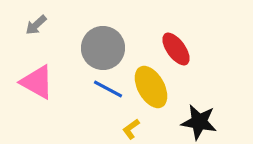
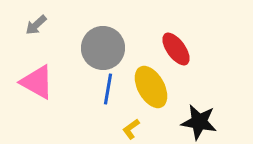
blue line: rotated 72 degrees clockwise
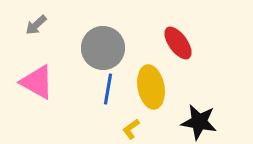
red ellipse: moved 2 px right, 6 px up
yellow ellipse: rotated 18 degrees clockwise
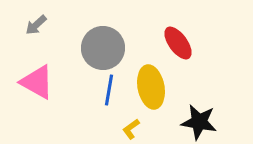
blue line: moved 1 px right, 1 px down
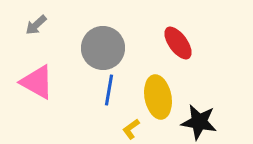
yellow ellipse: moved 7 px right, 10 px down
